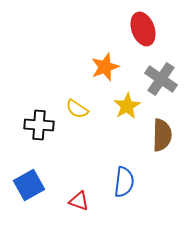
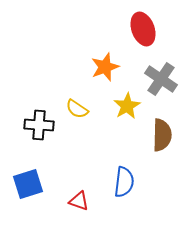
blue square: moved 1 px left, 1 px up; rotated 12 degrees clockwise
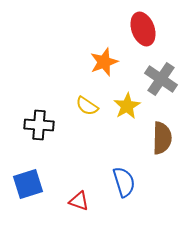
orange star: moved 1 px left, 5 px up
yellow semicircle: moved 10 px right, 3 px up
brown semicircle: moved 3 px down
blue semicircle: rotated 24 degrees counterclockwise
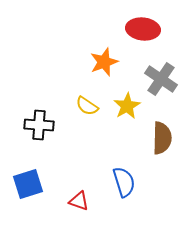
red ellipse: rotated 64 degrees counterclockwise
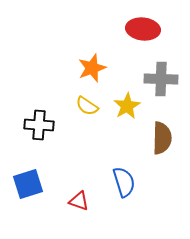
orange star: moved 12 px left, 6 px down
gray cross: rotated 32 degrees counterclockwise
